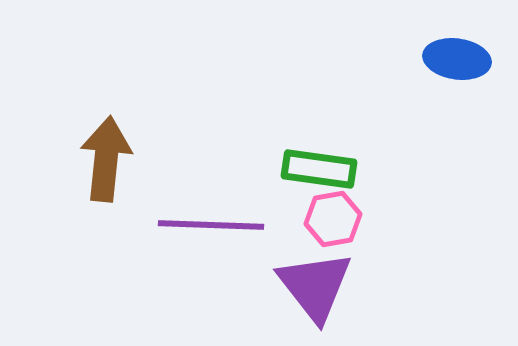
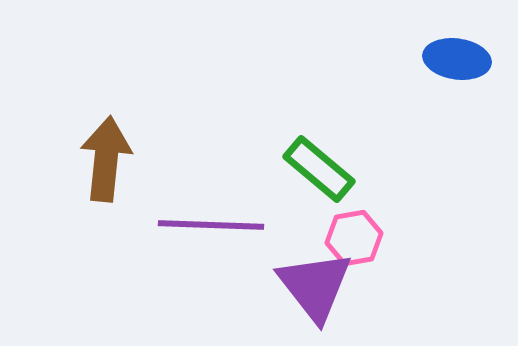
green rectangle: rotated 32 degrees clockwise
pink hexagon: moved 21 px right, 19 px down
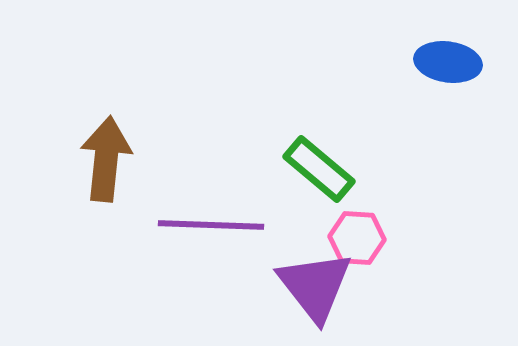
blue ellipse: moved 9 px left, 3 px down
pink hexagon: moved 3 px right; rotated 14 degrees clockwise
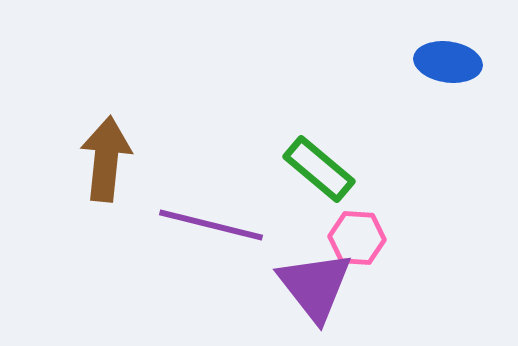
purple line: rotated 12 degrees clockwise
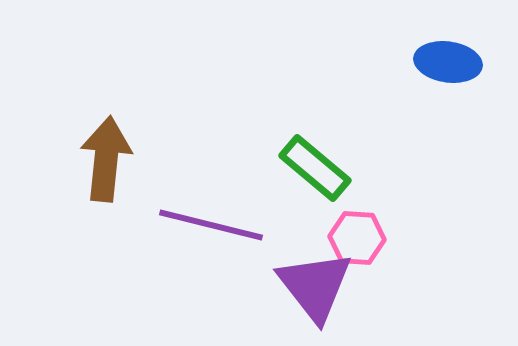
green rectangle: moved 4 px left, 1 px up
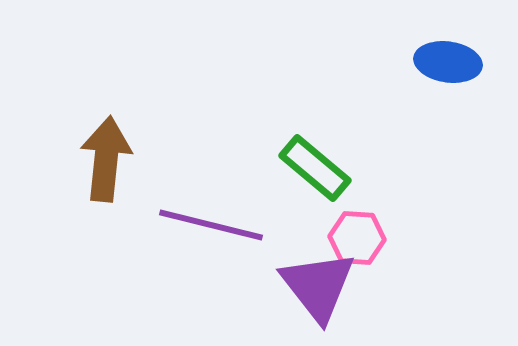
purple triangle: moved 3 px right
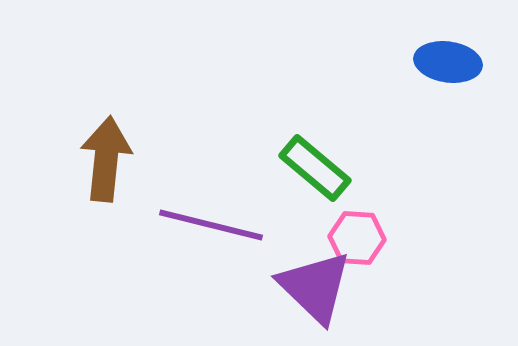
purple triangle: moved 3 px left, 1 px down; rotated 8 degrees counterclockwise
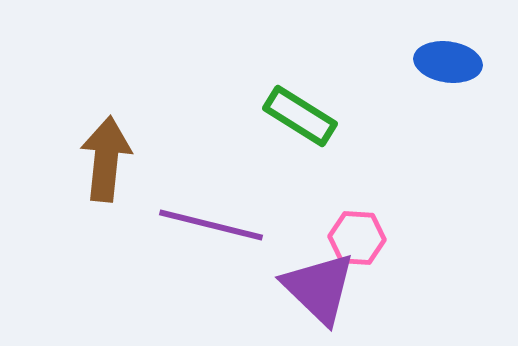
green rectangle: moved 15 px left, 52 px up; rotated 8 degrees counterclockwise
purple triangle: moved 4 px right, 1 px down
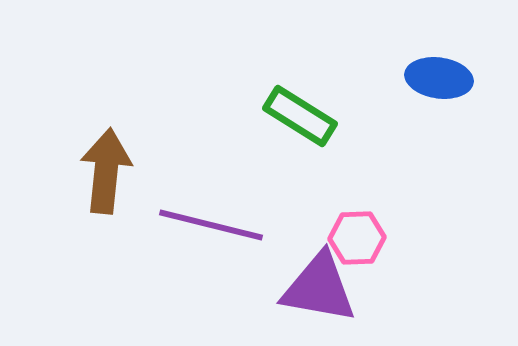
blue ellipse: moved 9 px left, 16 px down
brown arrow: moved 12 px down
pink hexagon: rotated 6 degrees counterclockwise
purple triangle: rotated 34 degrees counterclockwise
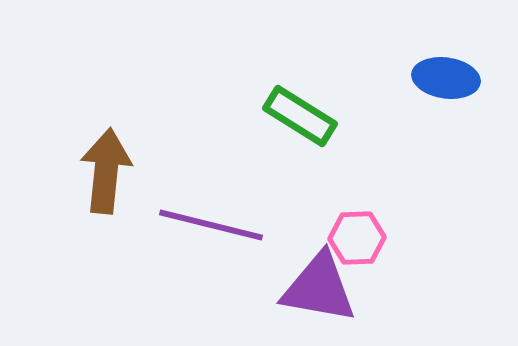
blue ellipse: moved 7 px right
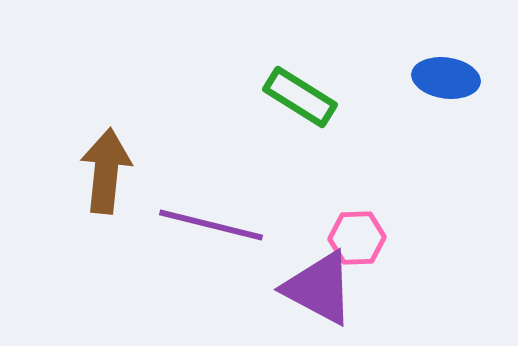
green rectangle: moved 19 px up
purple triangle: rotated 18 degrees clockwise
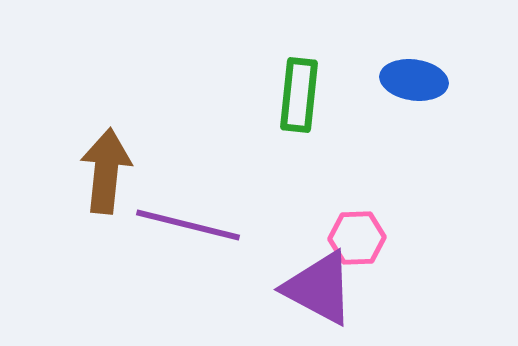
blue ellipse: moved 32 px left, 2 px down
green rectangle: moved 1 px left, 2 px up; rotated 64 degrees clockwise
purple line: moved 23 px left
